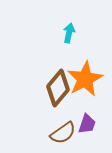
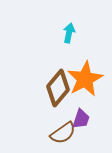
purple trapezoid: moved 6 px left, 5 px up
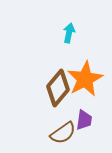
purple trapezoid: moved 3 px right, 1 px down; rotated 10 degrees counterclockwise
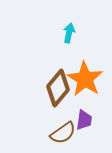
orange star: rotated 12 degrees counterclockwise
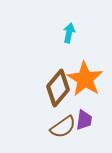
brown semicircle: moved 6 px up
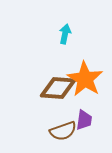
cyan arrow: moved 4 px left, 1 px down
brown diamond: rotated 54 degrees clockwise
brown semicircle: moved 4 px down; rotated 16 degrees clockwise
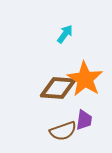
cyan arrow: rotated 24 degrees clockwise
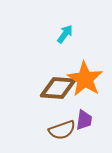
brown semicircle: moved 1 px left, 1 px up
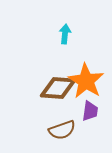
cyan arrow: rotated 30 degrees counterclockwise
orange star: moved 1 px right, 2 px down
purple trapezoid: moved 6 px right, 9 px up
